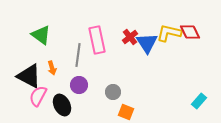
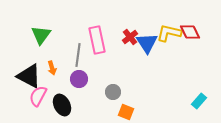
green triangle: rotated 30 degrees clockwise
purple circle: moved 6 px up
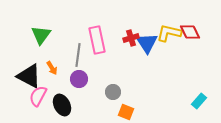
red cross: moved 1 px right, 1 px down; rotated 21 degrees clockwise
orange arrow: rotated 16 degrees counterclockwise
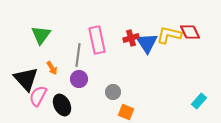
yellow L-shape: moved 2 px down
black triangle: moved 3 px left, 3 px down; rotated 20 degrees clockwise
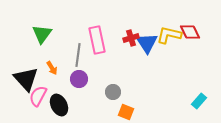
green triangle: moved 1 px right, 1 px up
black ellipse: moved 3 px left
